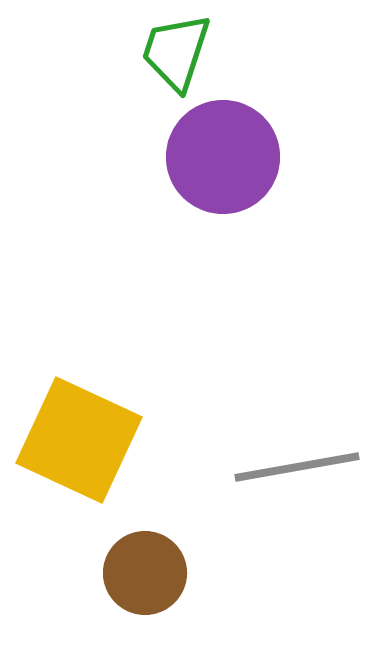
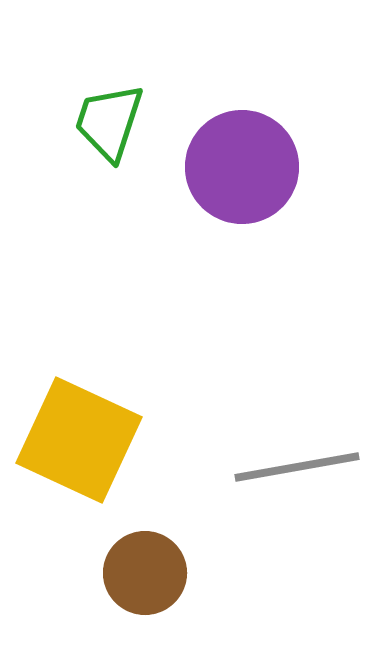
green trapezoid: moved 67 px left, 70 px down
purple circle: moved 19 px right, 10 px down
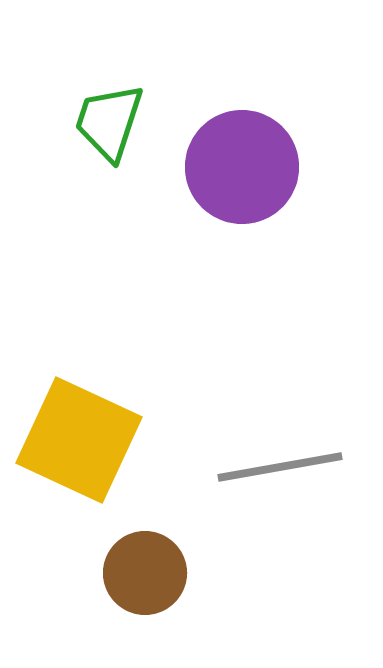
gray line: moved 17 px left
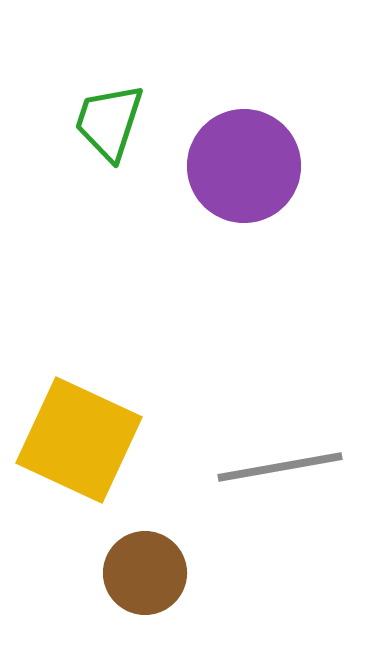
purple circle: moved 2 px right, 1 px up
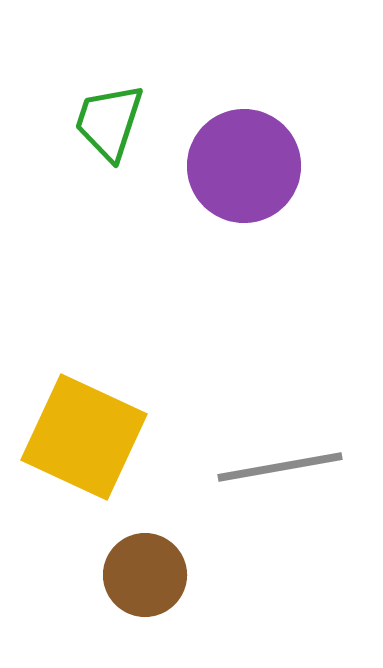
yellow square: moved 5 px right, 3 px up
brown circle: moved 2 px down
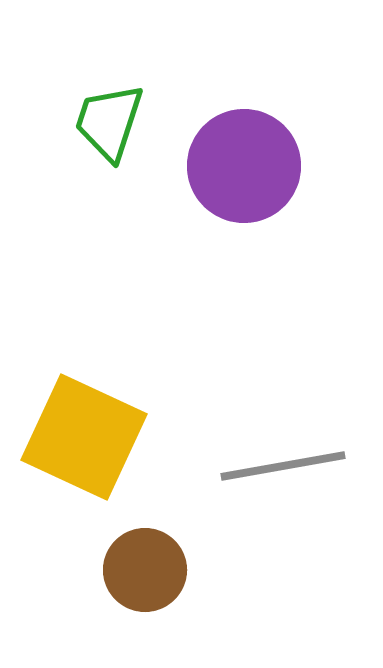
gray line: moved 3 px right, 1 px up
brown circle: moved 5 px up
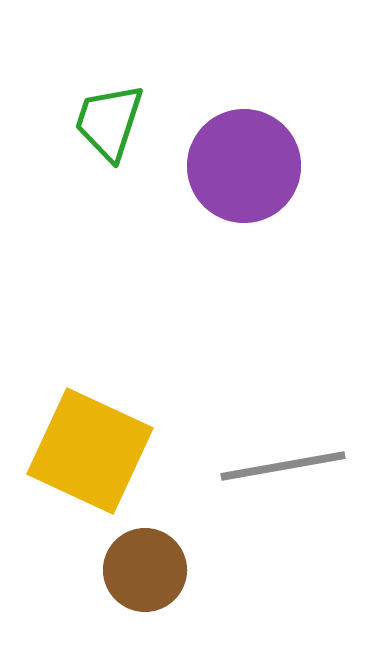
yellow square: moved 6 px right, 14 px down
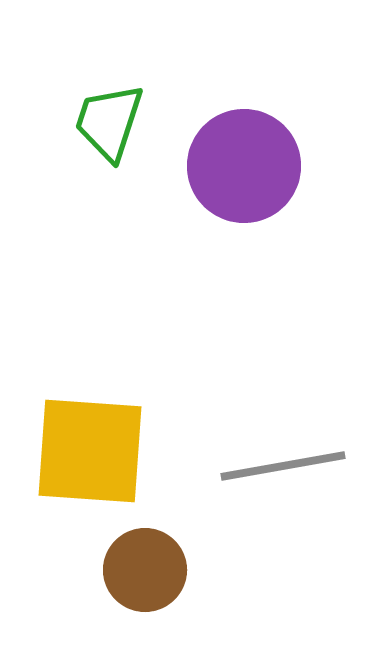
yellow square: rotated 21 degrees counterclockwise
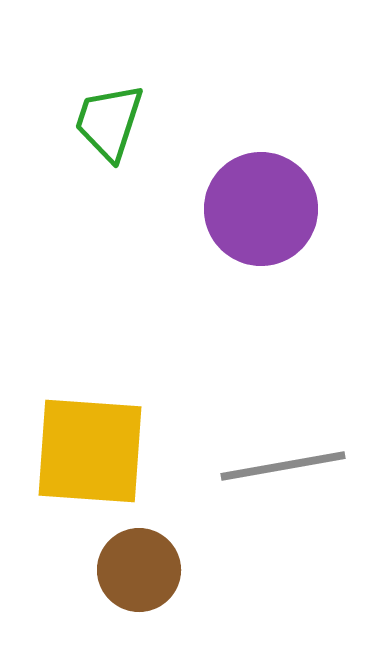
purple circle: moved 17 px right, 43 px down
brown circle: moved 6 px left
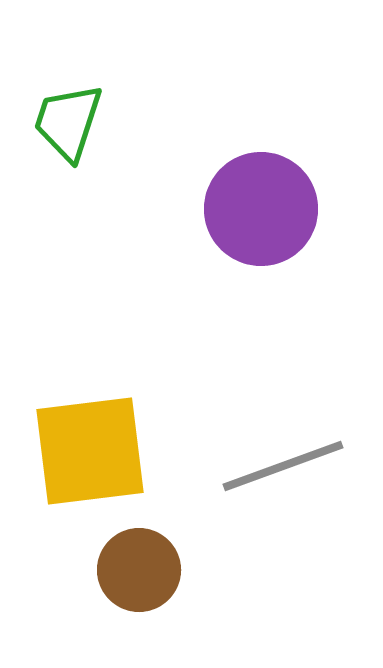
green trapezoid: moved 41 px left
yellow square: rotated 11 degrees counterclockwise
gray line: rotated 10 degrees counterclockwise
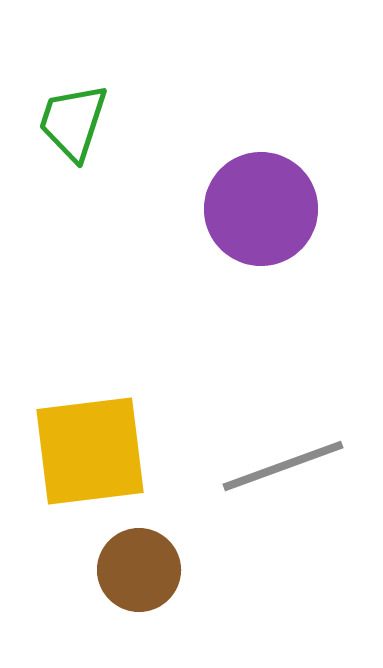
green trapezoid: moved 5 px right
